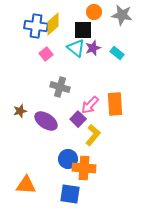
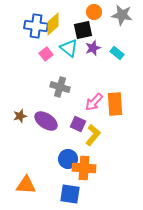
black square: rotated 12 degrees counterclockwise
cyan triangle: moved 7 px left
pink arrow: moved 4 px right, 3 px up
brown star: moved 5 px down
purple square: moved 5 px down; rotated 21 degrees counterclockwise
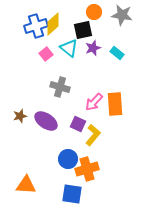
blue cross: rotated 25 degrees counterclockwise
orange cross: moved 3 px right, 1 px down; rotated 20 degrees counterclockwise
blue square: moved 2 px right
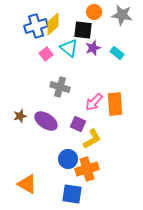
black square: rotated 18 degrees clockwise
yellow L-shape: moved 1 px left, 4 px down; rotated 20 degrees clockwise
orange triangle: moved 1 px right, 1 px up; rotated 25 degrees clockwise
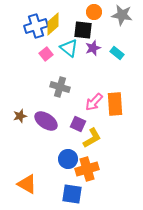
yellow L-shape: moved 1 px up
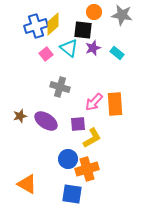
purple square: rotated 28 degrees counterclockwise
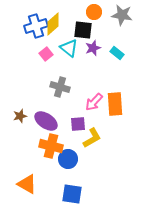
orange cross: moved 36 px left, 23 px up; rotated 30 degrees clockwise
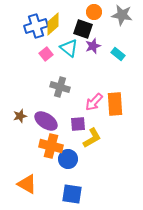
black square: moved 1 px up; rotated 12 degrees clockwise
purple star: moved 2 px up
cyan rectangle: moved 1 px right, 1 px down
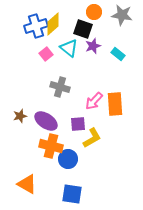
pink arrow: moved 1 px up
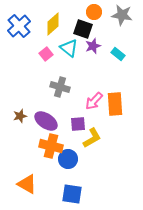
blue cross: moved 17 px left; rotated 25 degrees counterclockwise
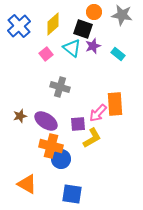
cyan triangle: moved 3 px right
pink arrow: moved 4 px right, 12 px down
blue circle: moved 7 px left
